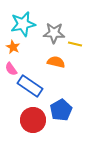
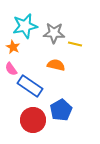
cyan star: moved 2 px right, 2 px down
orange semicircle: moved 3 px down
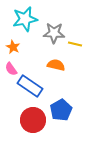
cyan star: moved 7 px up
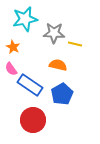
orange semicircle: moved 2 px right
blue rectangle: moved 1 px up
blue pentagon: moved 1 px right, 16 px up
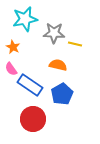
red circle: moved 1 px up
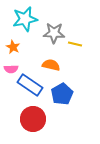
orange semicircle: moved 7 px left
pink semicircle: rotated 56 degrees counterclockwise
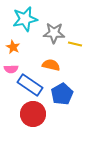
red circle: moved 5 px up
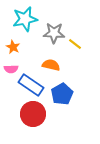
yellow line: rotated 24 degrees clockwise
blue rectangle: moved 1 px right
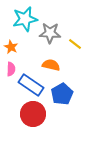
gray star: moved 4 px left
orange star: moved 2 px left
pink semicircle: rotated 88 degrees counterclockwise
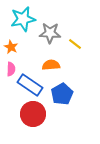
cyan star: moved 2 px left
orange semicircle: rotated 18 degrees counterclockwise
blue rectangle: moved 1 px left
